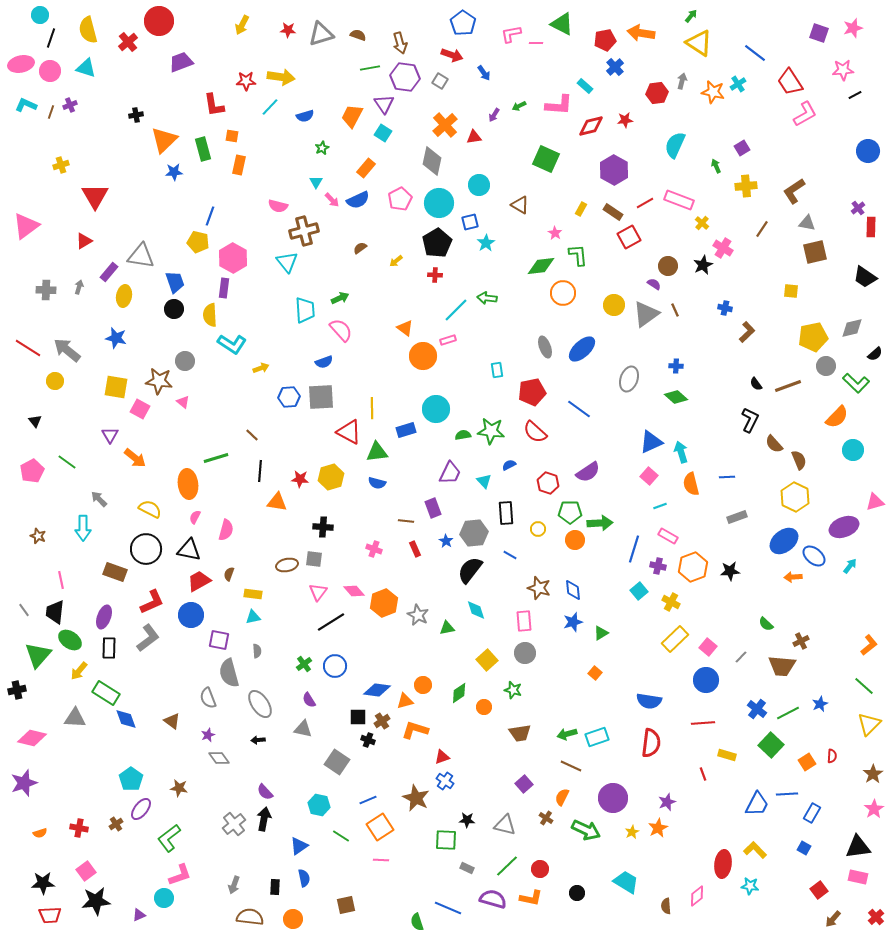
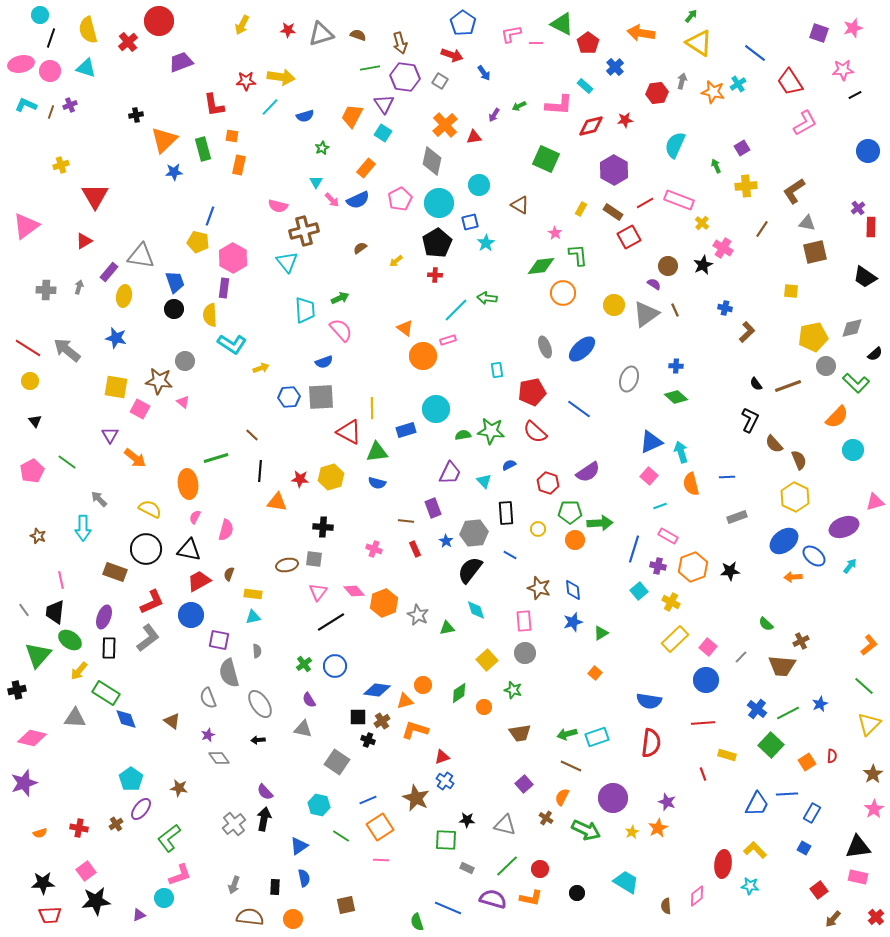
red pentagon at (605, 40): moved 17 px left, 3 px down; rotated 25 degrees counterclockwise
pink L-shape at (805, 114): moved 9 px down
yellow circle at (55, 381): moved 25 px left
purple star at (667, 802): rotated 30 degrees counterclockwise
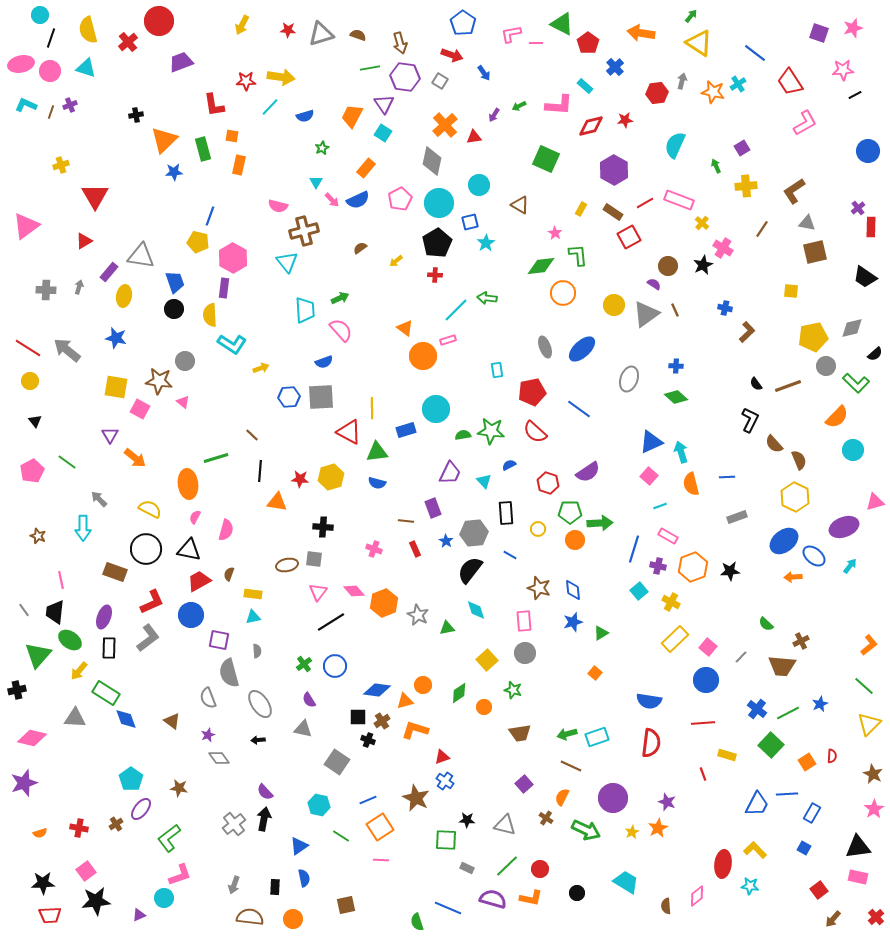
brown star at (873, 774): rotated 12 degrees counterclockwise
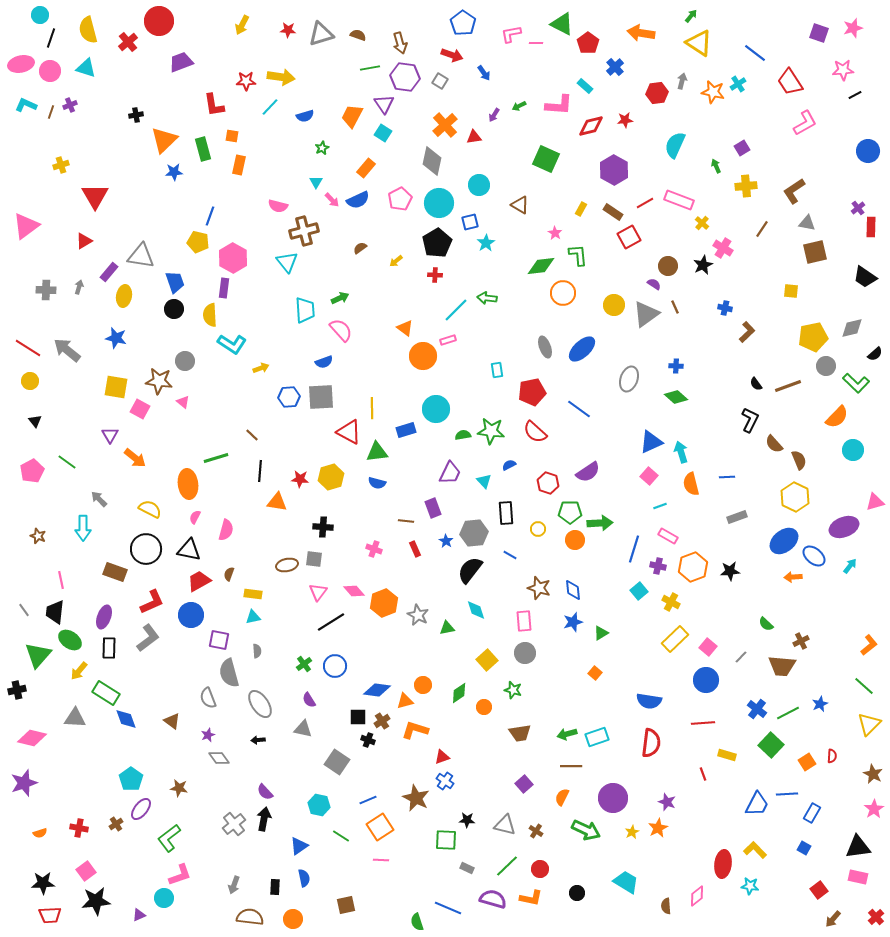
brown line at (675, 310): moved 3 px up
brown line at (571, 766): rotated 25 degrees counterclockwise
brown cross at (546, 818): moved 10 px left, 13 px down
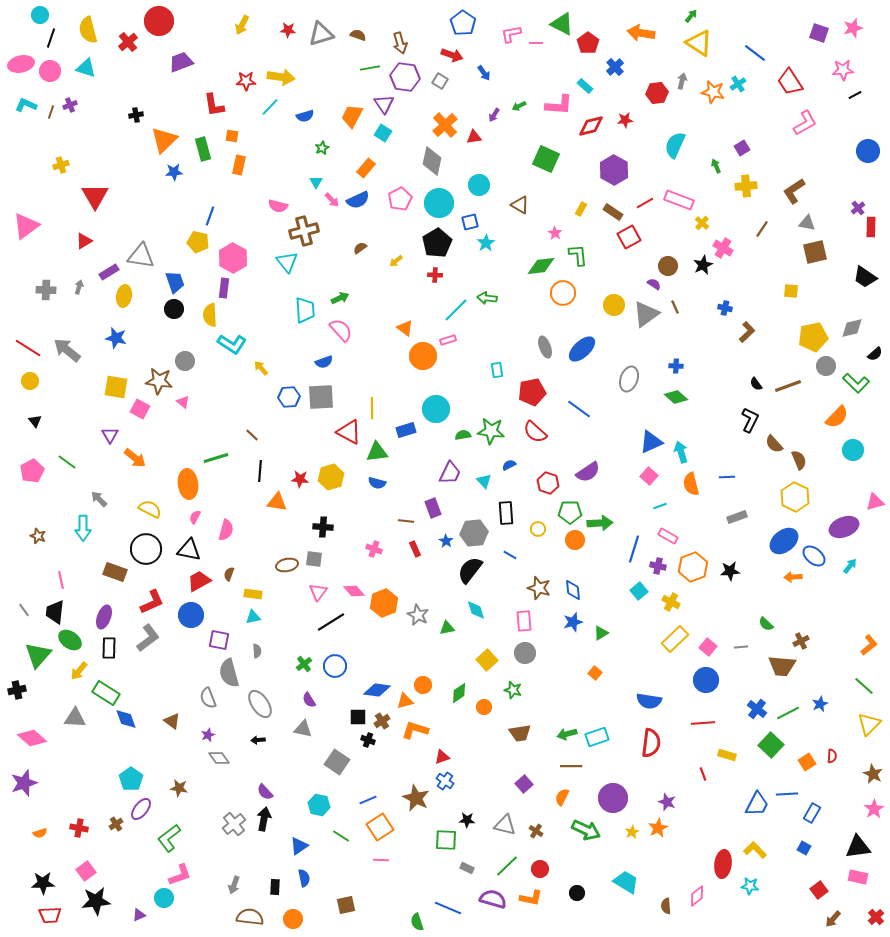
purple rectangle at (109, 272): rotated 18 degrees clockwise
yellow arrow at (261, 368): rotated 112 degrees counterclockwise
gray line at (741, 657): moved 10 px up; rotated 40 degrees clockwise
pink diamond at (32, 738): rotated 28 degrees clockwise
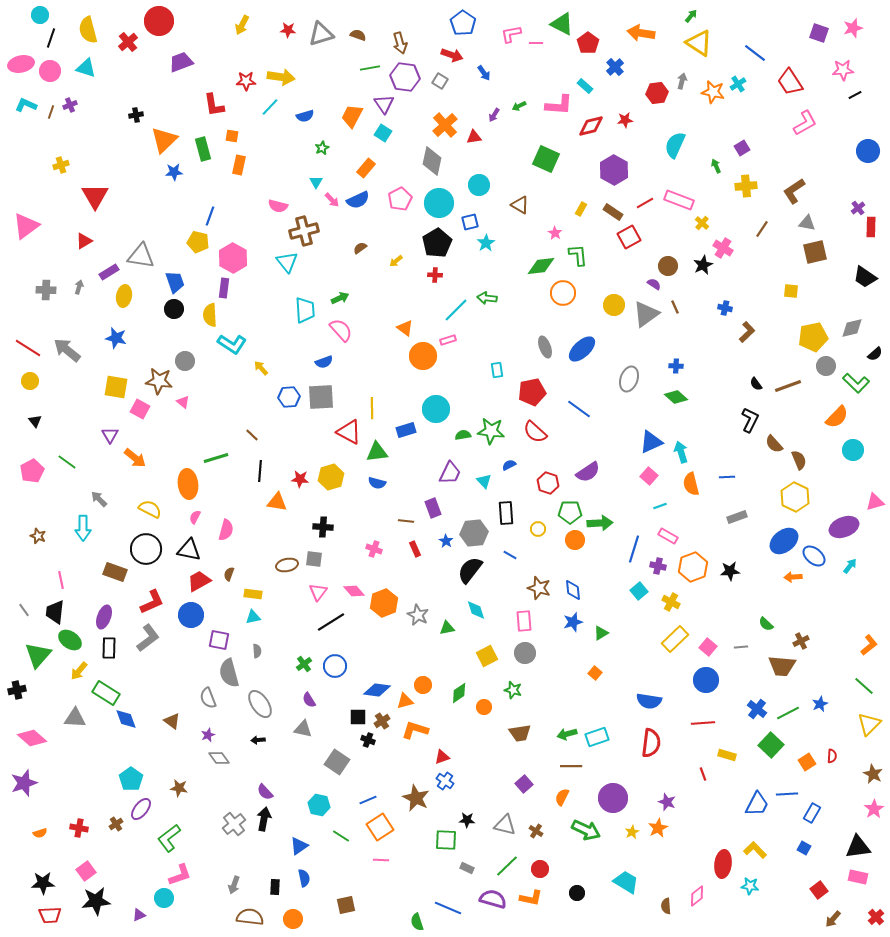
yellow square at (487, 660): moved 4 px up; rotated 15 degrees clockwise
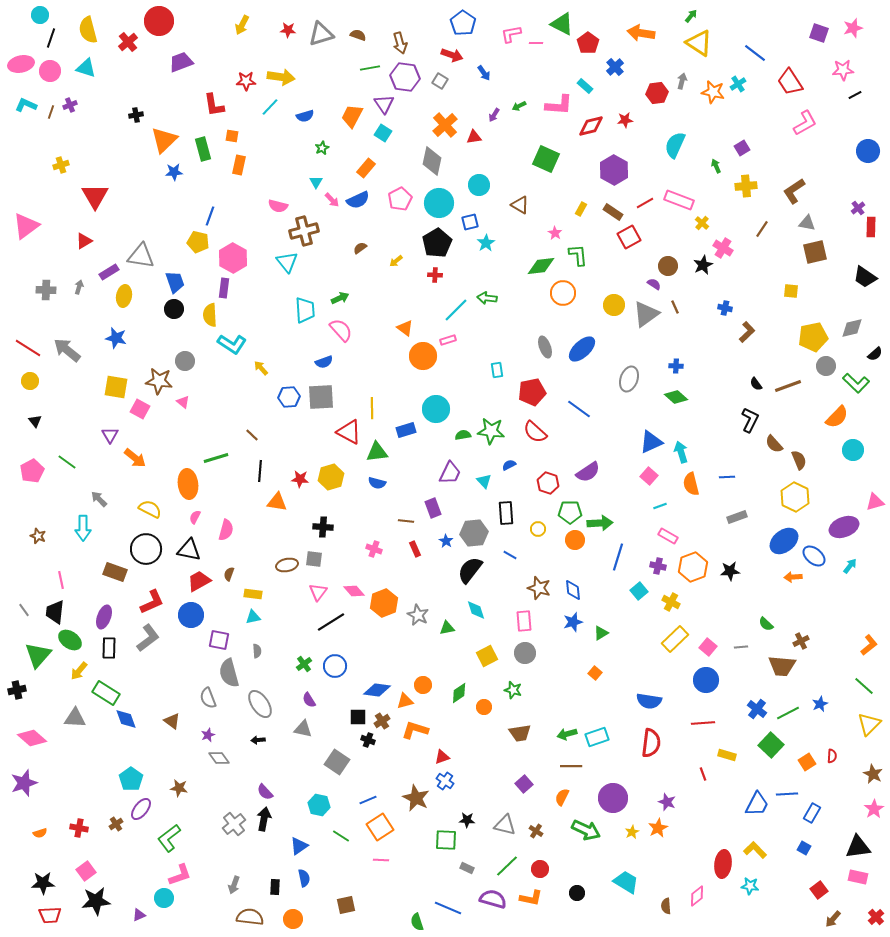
blue line at (634, 549): moved 16 px left, 8 px down
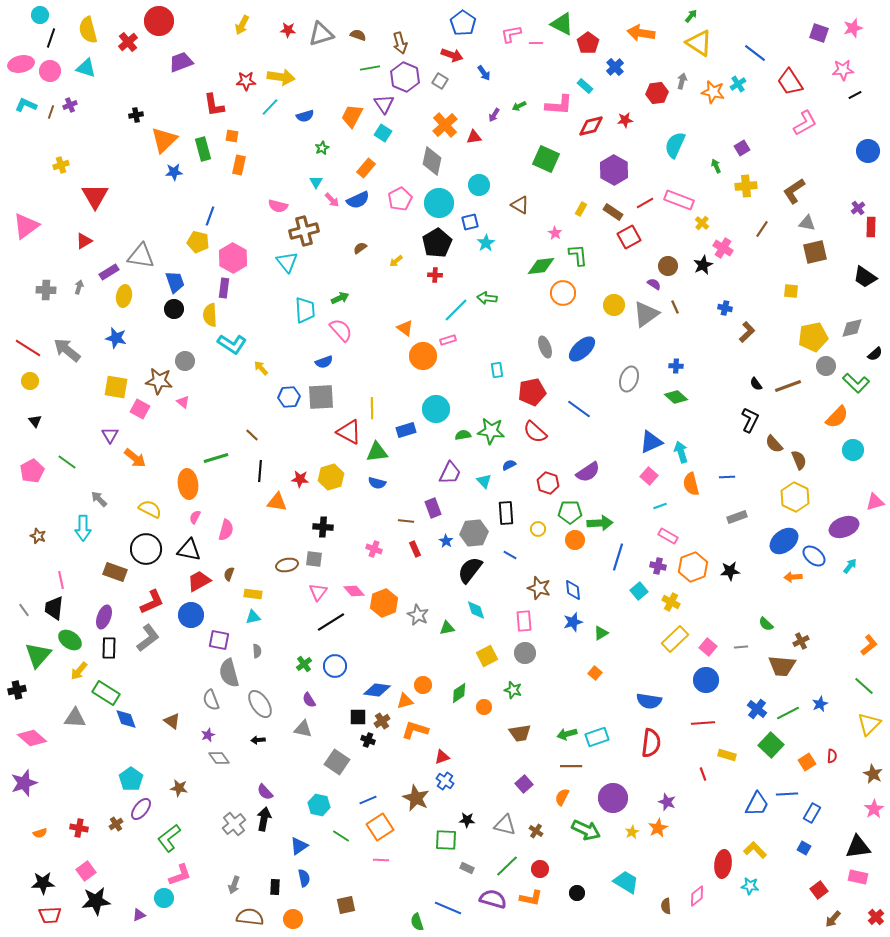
purple hexagon at (405, 77): rotated 16 degrees clockwise
black trapezoid at (55, 612): moved 1 px left, 4 px up
gray semicircle at (208, 698): moved 3 px right, 2 px down
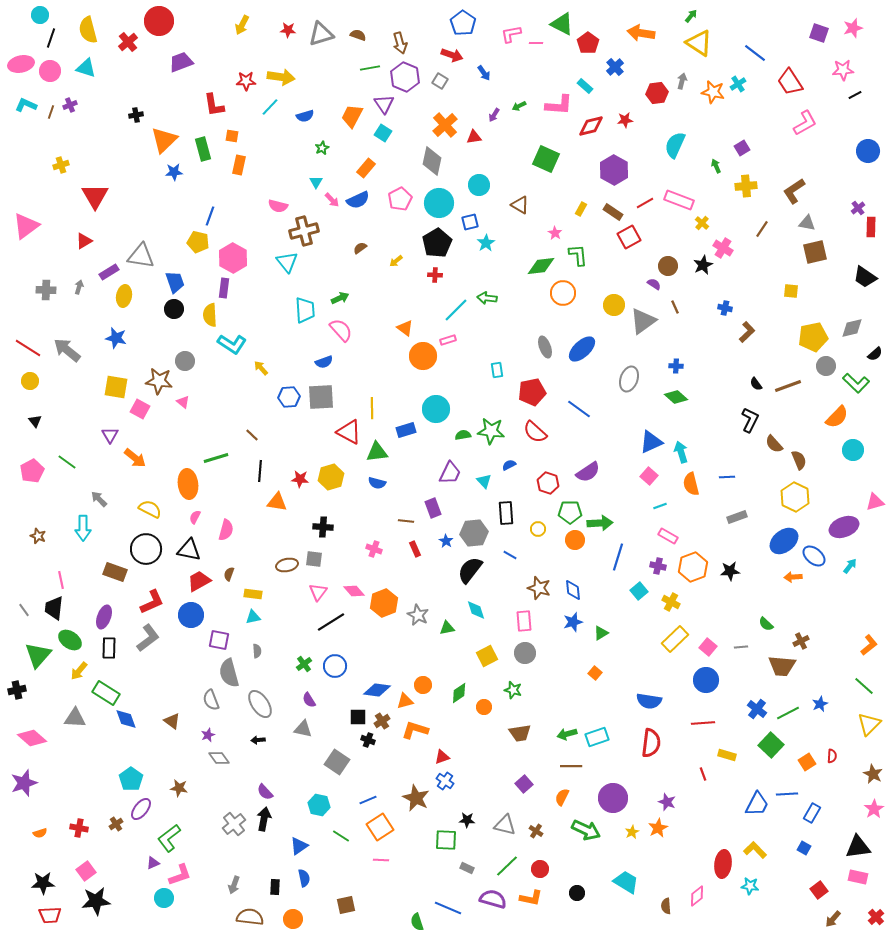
gray triangle at (646, 314): moved 3 px left, 7 px down
purple triangle at (139, 915): moved 14 px right, 52 px up
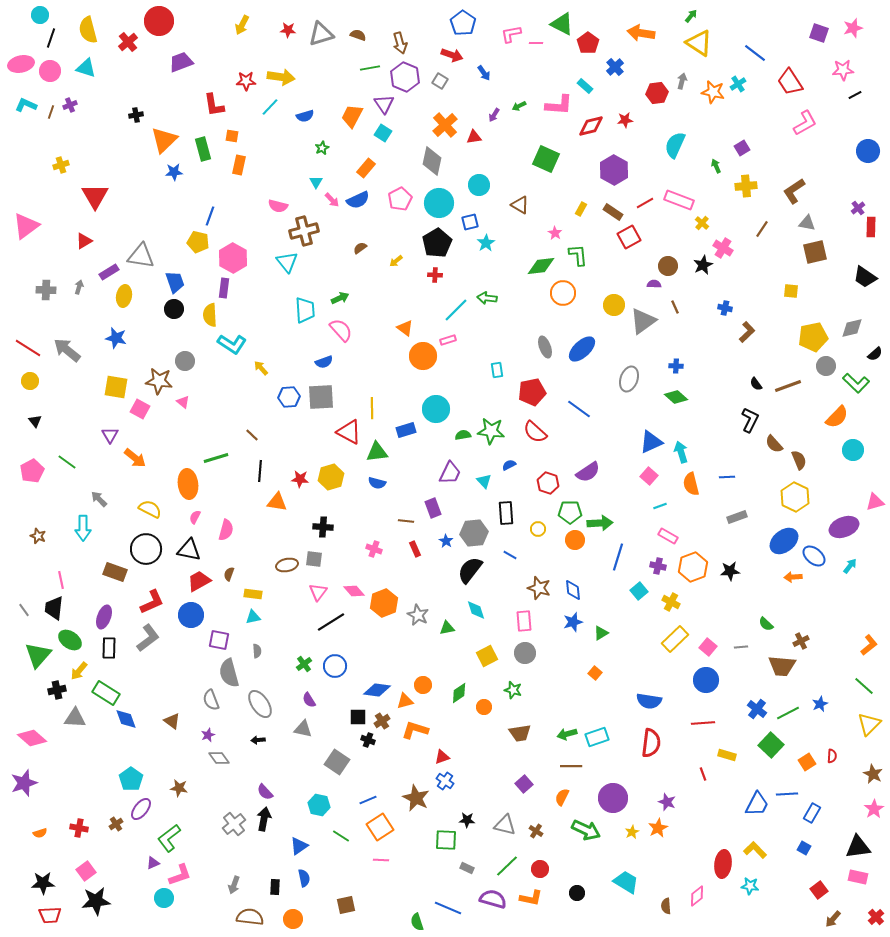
purple semicircle at (654, 284): rotated 32 degrees counterclockwise
black cross at (17, 690): moved 40 px right
